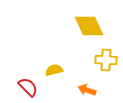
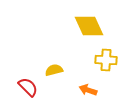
orange arrow: moved 1 px right
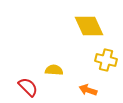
yellow cross: rotated 10 degrees clockwise
yellow semicircle: rotated 18 degrees clockwise
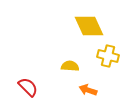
yellow cross: moved 2 px right, 4 px up
yellow semicircle: moved 16 px right, 4 px up
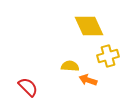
yellow cross: rotated 30 degrees counterclockwise
orange arrow: moved 10 px up
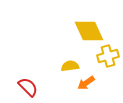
yellow diamond: moved 5 px down
yellow semicircle: rotated 12 degrees counterclockwise
orange arrow: moved 2 px left, 3 px down; rotated 54 degrees counterclockwise
